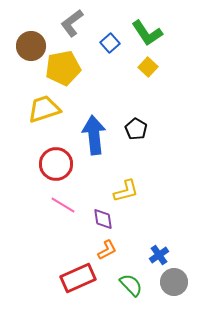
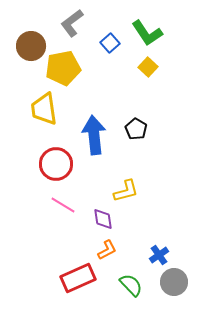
yellow trapezoid: rotated 80 degrees counterclockwise
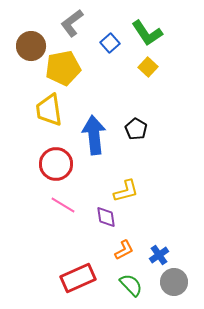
yellow trapezoid: moved 5 px right, 1 px down
purple diamond: moved 3 px right, 2 px up
orange L-shape: moved 17 px right
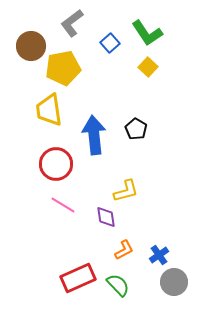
green semicircle: moved 13 px left
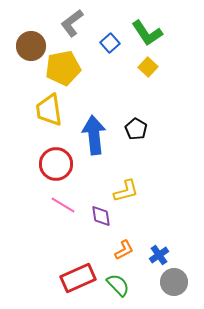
purple diamond: moved 5 px left, 1 px up
